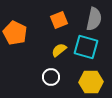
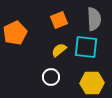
gray semicircle: rotated 15 degrees counterclockwise
orange pentagon: rotated 20 degrees clockwise
cyan square: rotated 10 degrees counterclockwise
yellow hexagon: moved 1 px right, 1 px down
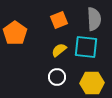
orange pentagon: rotated 10 degrees counterclockwise
white circle: moved 6 px right
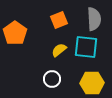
white circle: moved 5 px left, 2 px down
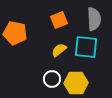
orange pentagon: rotated 25 degrees counterclockwise
yellow hexagon: moved 16 px left
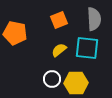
cyan square: moved 1 px right, 1 px down
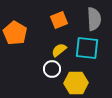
orange pentagon: rotated 20 degrees clockwise
white circle: moved 10 px up
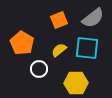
gray semicircle: moved 1 px left, 1 px up; rotated 55 degrees clockwise
orange pentagon: moved 7 px right, 10 px down
white circle: moved 13 px left
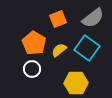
orange square: moved 1 px left, 1 px up
orange pentagon: moved 12 px right
cyan square: rotated 30 degrees clockwise
white circle: moved 7 px left
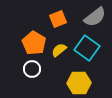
gray semicircle: moved 2 px right, 1 px up
yellow hexagon: moved 3 px right
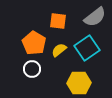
orange square: moved 2 px down; rotated 30 degrees clockwise
cyan square: rotated 20 degrees clockwise
